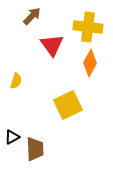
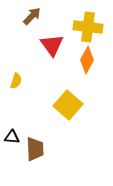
orange diamond: moved 3 px left, 3 px up
yellow square: rotated 24 degrees counterclockwise
black triangle: rotated 35 degrees clockwise
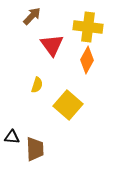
yellow semicircle: moved 21 px right, 4 px down
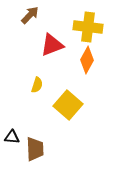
brown arrow: moved 2 px left, 1 px up
red triangle: rotated 45 degrees clockwise
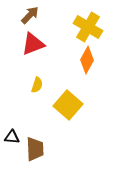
yellow cross: rotated 24 degrees clockwise
red triangle: moved 19 px left, 1 px up
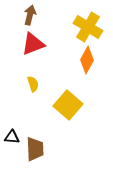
brown arrow: rotated 30 degrees counterclockwise
yellow semicircle: moved 4 px left, 1 px up; rotated 35 degrees counterclockwise
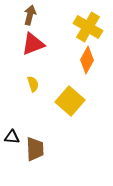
yellow square: moved 2 px right, 4 px up
